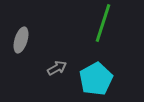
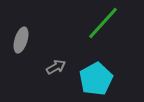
green line: rotated 24 degrees clockwise
gray arrow: moved 1 px left, 1 px up
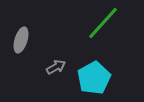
cyan pentagon: moved 2 px left, 1 px up
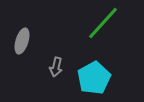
gray ellipse: moved 1 px right, 1 px down
gray arrow: rotated 132 degrees clockwise
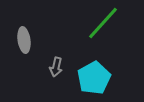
gray ellipse: moved 2 px right, 1 px up; rotated 25 degrees counterclockwise
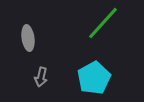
gray ellipse: moved 4 px right, 2 px up
gray arrow: moved 15 px left, 10 px down
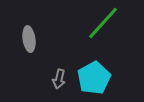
gray ellipse: moved 1 px right, 1 px down
gray arrow: moved 18 px right, 2 px down
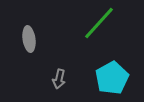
green line: moved 4 px left
cyan pentagon: moved 18 px right
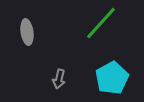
green line: moved 2 px right
gray ellipse: moved 2 px left, 7 px up
